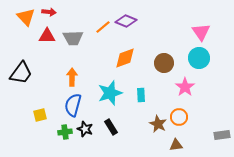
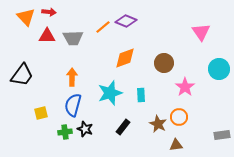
cyan circle: moved 20 px right, 11 px down
black trapezoid: moved 1 px right, 2 px down
yellow square: moved 1 px right, 2 px up
black rectangle: moved 12 px right; rotated 70 degrees clockwise
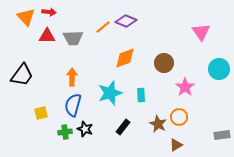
brown triangle: rotated 24 degrees counterclockwise
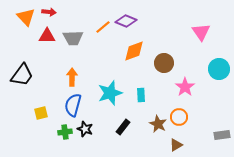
orange diamond: moved 9 px right, 7 px up
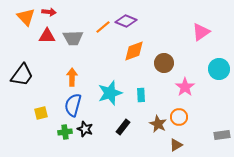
pink triangle: rotated 30 degrees clockwise
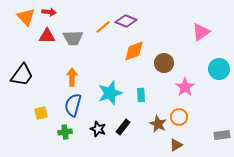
black star: moved 13 px right
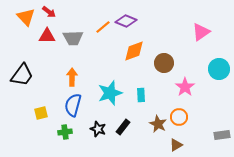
red arrow: rotated 32 degrees clockwise
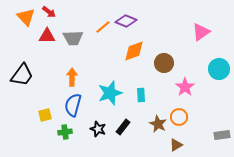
yellow square: moved 4 px right, 2 px down
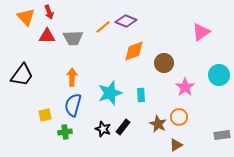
red arrow: rotated 32 degrees clockwise
cyan circle: moved 6 px down
black star: moved 5 px right
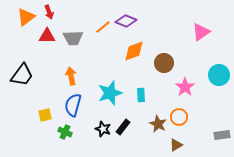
orange triangle: rotated 36 degrees clockwise
orange arrow: moved 1 px left, 1 px up; rotated 12 degrees counterclockwise
green cross: rotated 32 degrees clockwise
